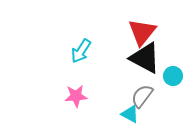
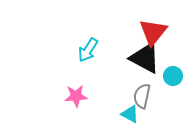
red triangle: moved 11 px right
cyan arrow: moved 7 px right, 1 px up
gray semicircle: rotated 25 degrees counterclockwise
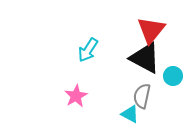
red triangle: moved 2 px left, 2 px up
pink star: rotated 25 degrees counterclockwise
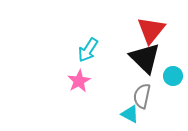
black triangle: rotated 16 degrees clockwise
pink star: moved 3 px right, 15 px up
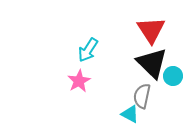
red triangle: rotated 12 degrees counterclockwise
black triangle: moved 7 px right, 5 px down
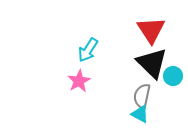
cyan triangle: moved 10 px right
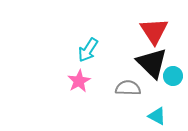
red triangle: moved 3 px right, 1 px down
gray semicircle: moved 14 px left, 8 px up; rotated 80 degrees clockwise
cyan triangle: moved 17 px right, 2 px down
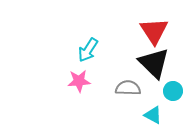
black triangle: moved 2 px right
cyan circle: moved 15 px down
pink star: rotated 25 degrees clockwise
cyan triangle: moved 4 px left, 1 px up
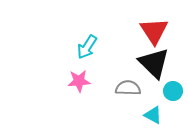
cyan arrow: moved 1 px left, 3 px up
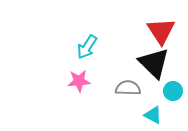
red triangle: moved 7 px right
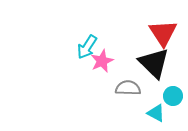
red triangle: moved 2 px right, 2 px down
pink star: moved 23 px right, 20 px up; rotated 20 degrees counterclockwise
cyan circle: moved 5 px down
cyan triangle: moved 3 px right, 2 px up
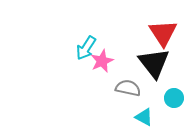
cyan arrow: moved 1 px left, 1 px down
black triangle: rotated 8 degrees clockwise
gray semicircle: rotated 10 degrees clockwise
cyan circle: moved 1 px right, 2 px down
cyan triangle: moved 12 px left, 4 px down
